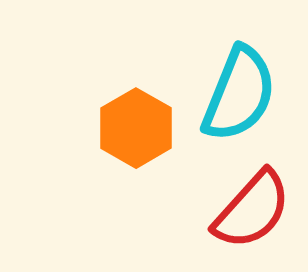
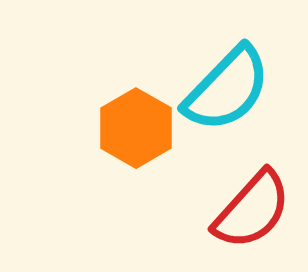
cyan semicircle: moved 12 px left, 5 px up; rotated 22 degrees clockwise
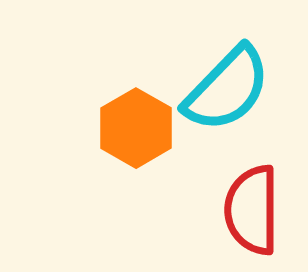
red semicircle: rotated 138 degrees clockwise
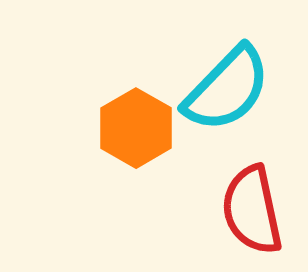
red semicircle: rotated 12 degrees counterclockwise
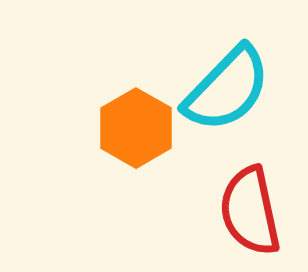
red semicircle: moved 2 px left, 1 px down
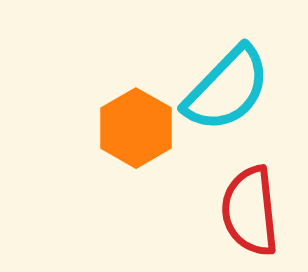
red semicircle: rotated 6 degrees clockwise
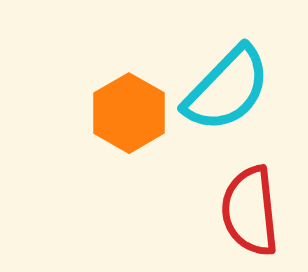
orange hexagon: moved 7 px left, 15 px up
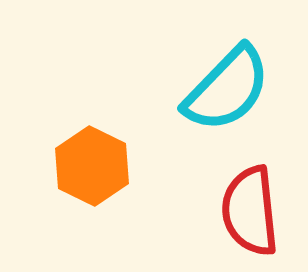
orange hexagon: moved 37 px left, 53 px down; rotated 4 degrees counterclockwise
